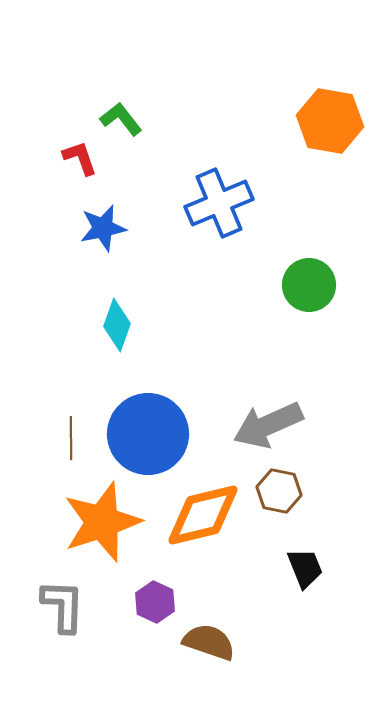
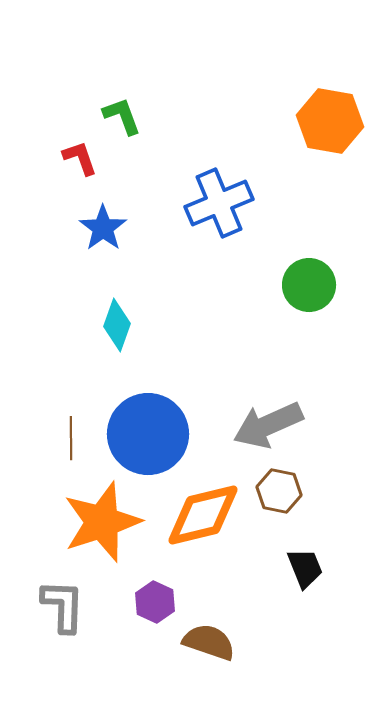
green L-shape: moved 1 px right, 3 px up; rotated 18 degrees clockwise
blue star: rotated 24 degrees counterclockwise
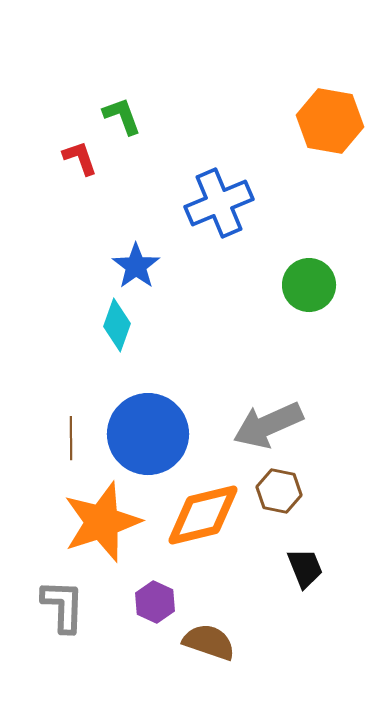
blue star: moved 33 px right, 38 px down
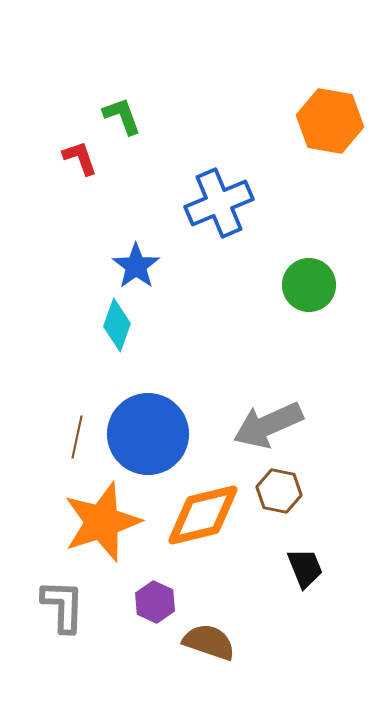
brown line: moved 6 px right, 1 px up; rotated 12 degrees clockwise
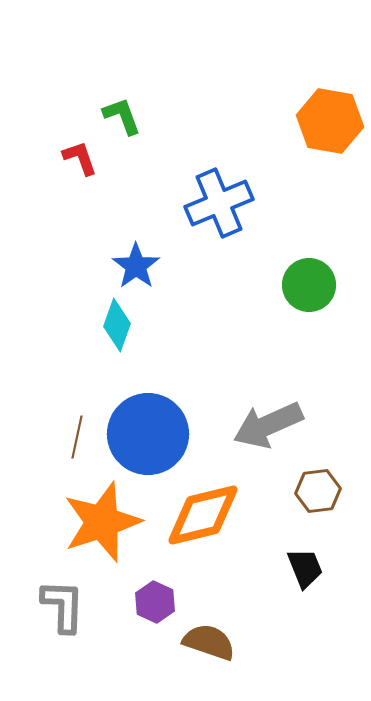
brown hexagon: moved 39 px right; rotated 18 degrees counterclockwise
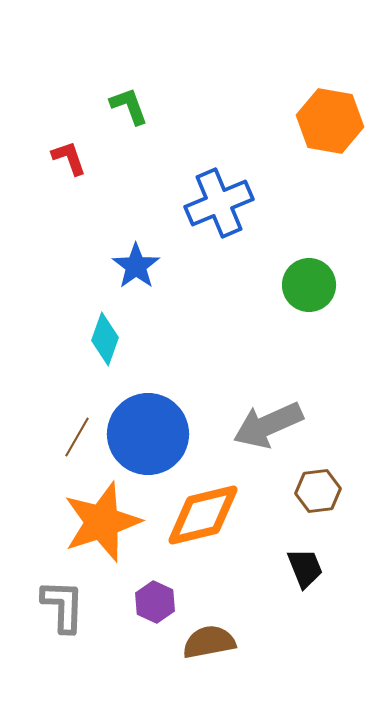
green L-shape: moved 7 px right, 10 px up
red L-shape: moved 11 px left
cyan diamond: moved 12 px left, 14 px down
brown line: rotated 18 degrees clockwise
brown semicircle: rotated 30 degrees counterclockwise
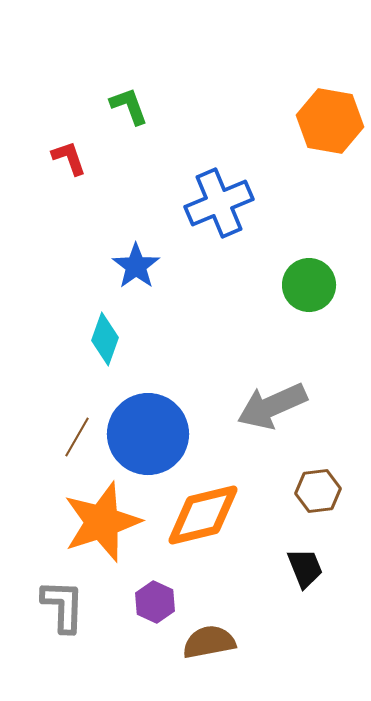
gray arrow: moved 4 px right, 19 px up
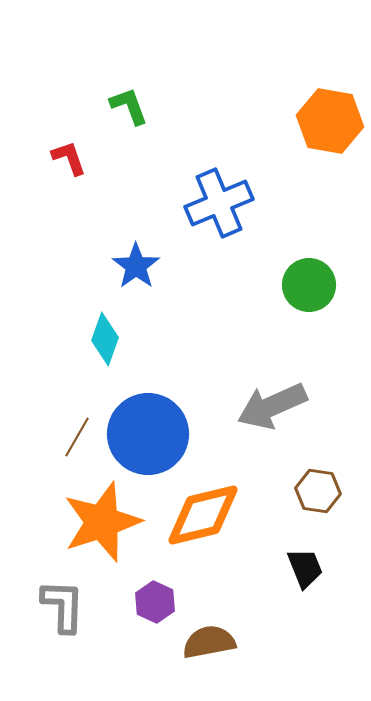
brown hexagon: rotated 15 degrees clockwise
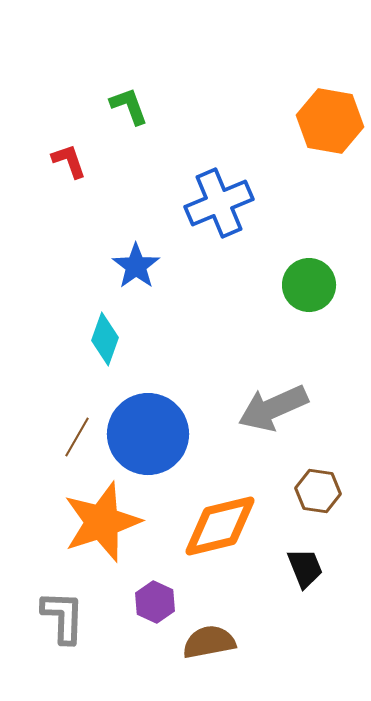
red L-shape: moved 3 px down
gray arrow: moved 1 px right, 2 px down
orange diamond: moved 17 px right, 11 px down
gray L-shape: moved 11 px down
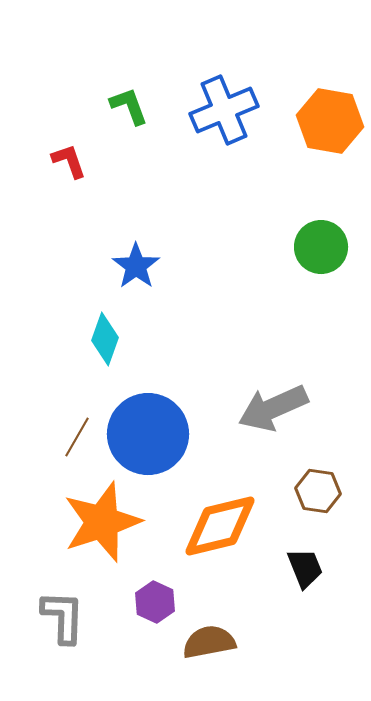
blue cross: moved 5 px right, 93 px up
green circle: moved 12 px right, 38 px up
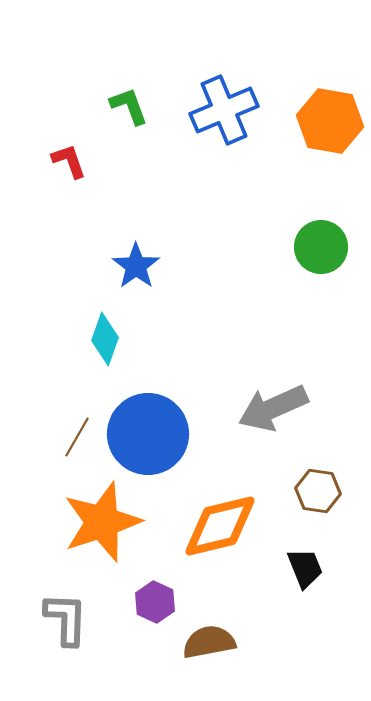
gray L-shape: moved 3 px right, 2 px down
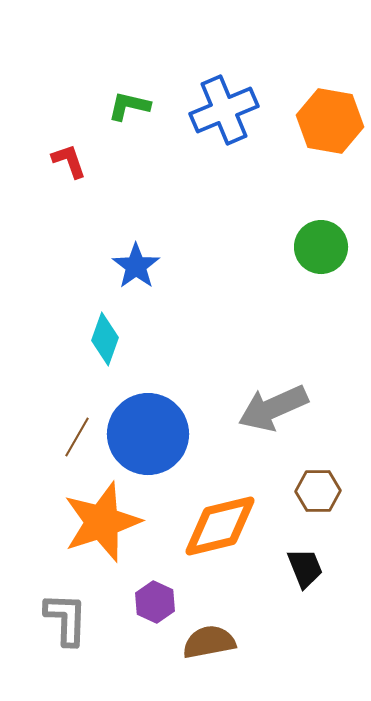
green L-shape: rotated 57 degrees counterclockwise
brown hexagon: rotated 9 degrees counterclockwise
